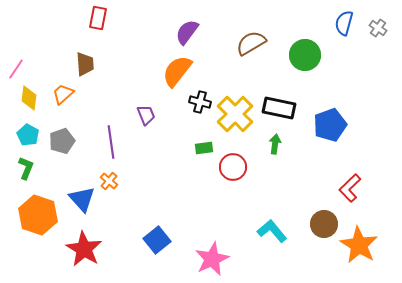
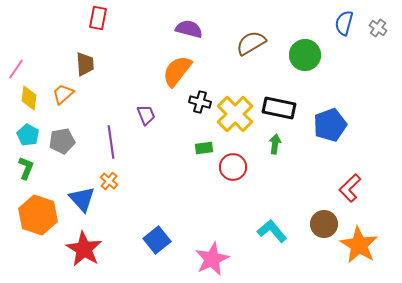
purple semicircle: moved 2 px right, 3 px up; rotated 68 degrees clockwise
gray pentagon: rotated 10 degrees clockwise
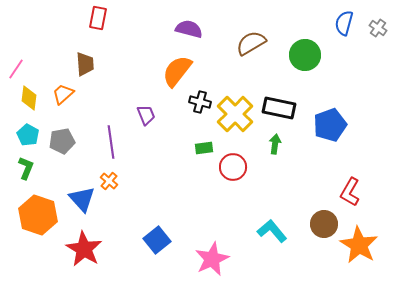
red L-shape: moved 4 px down; rotated 16 degrees counterclockwise
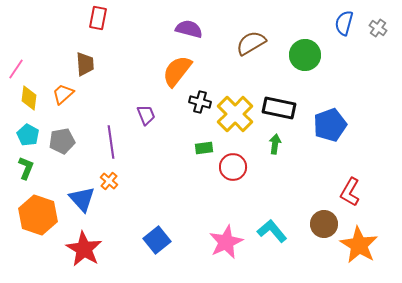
pink star: moved 14 px right, 17 px up
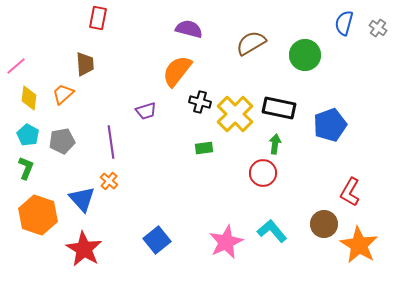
pink line: moved 3 px up; rotated 15 degrees clockwise
purple trapezoid: moved 4 px up; rotated 95 degrees clockwise
red circle: moved 30 px right, 6 px down
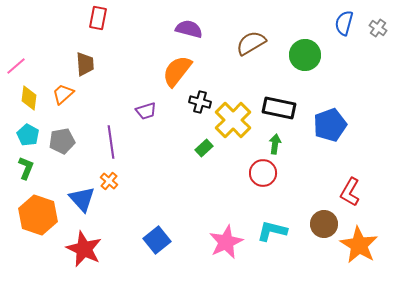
yellow cross: moved 2 px left, 6 px down
green rectangle: rotated 36 degrees counterclockwise
cyan L-shape: rotated 36 degrees counterclockwise
red star: rotated 6 degrees counterclockwise
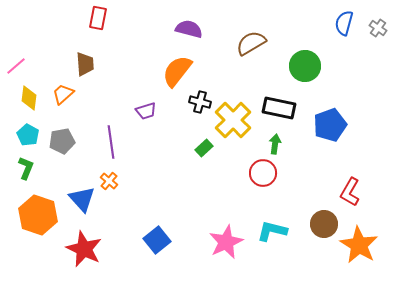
green circle: moved 11 px down
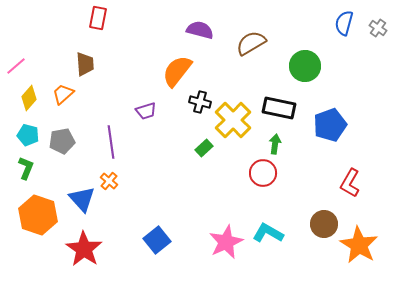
purple semicircle: moved 11 px right, 1 px down
yellow diamond: rotated 35 degrees clockwise
cyan pentagon: rotated 15 degrees counterclockwise
red L-shape: moved 9 px up
cyan L-shape: moved 4 px left, 2 px down; rotated 16 degrees clockwise
red star: rotated 9 degrees clockwise
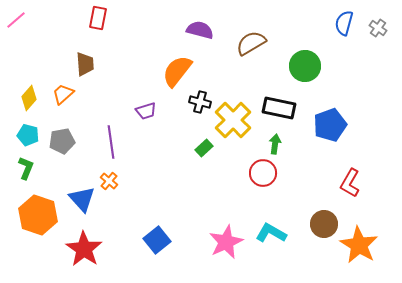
pink line: moved 46 px up
cyan L-shape: moved 3 px right
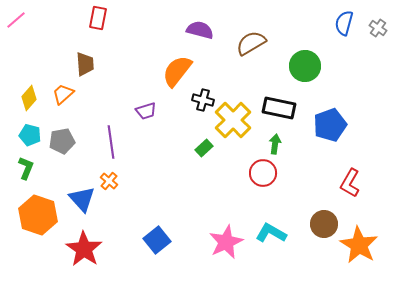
black cross: moved 3 px right, 2 px up
cyan pentagon: moved 2 px right
